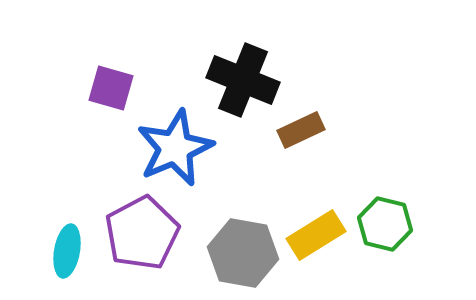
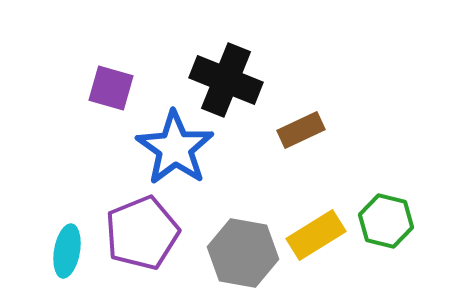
black cross: moved 17 px left
blue star: rotated 14 degrees counterclockwise
green hexagon: moved 1 px right, 3 px up
purple pentagon: rotated 6 degrees clockwise
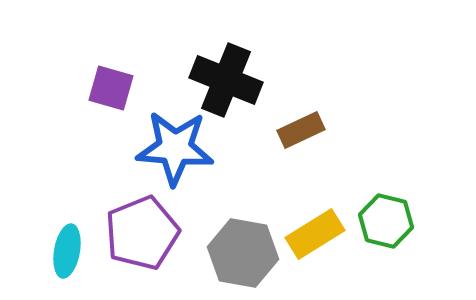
blue star: rotated 30 degrees counterclockwise
yellow rectangle: moved 1 px left, 1 px up
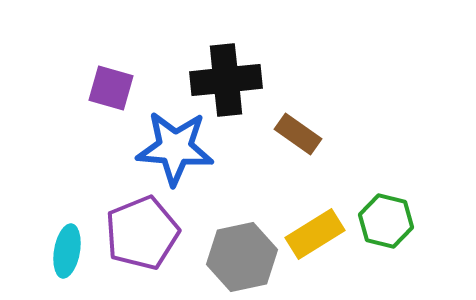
black cross: rotated 28 degrees counterclockwise
brown rectangle: moved 3 px left, 4 px down; rotated 60 degrees clockwise
gray hexagon: moved 1 px left, 4 px down; rotated 22 degrees counterclockwise
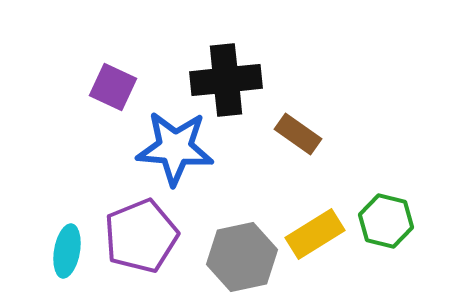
purple square: moved 2 px right, 1 px up; rotated 9 degrees clockwise
purple pentagon: moved 1 px left, 3 px down
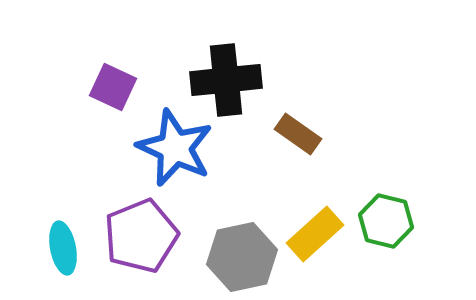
blue star: rotated 20 degrees clockwise
yellow rectangle: rotated 10 degrees counterclockwise
cyan ellipse: moved 4 px left, 3 px up; rotated 21 degrees counterclockwise
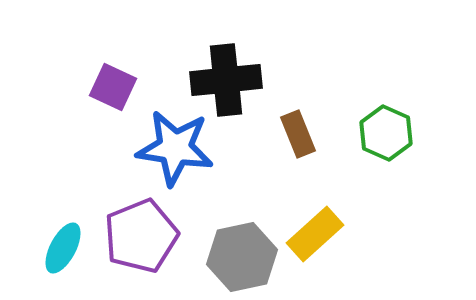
brown rectangle: rotated 33 degrees clockwise
blue star: rotated 16 degrees counterclockwise
green hexagon: moved 88 px up; rotated 10 degrees clockwise
cyan ellipse: rotated 39 degrees clockwise
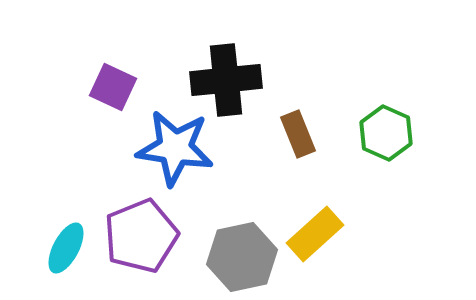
cyan ellipse: moved 3 px right
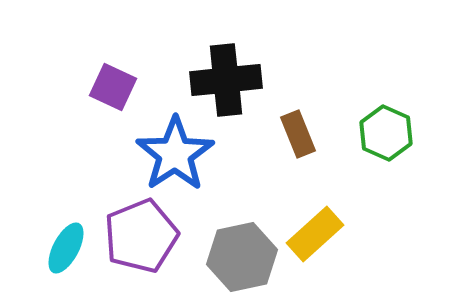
blue star: moved 6 px down; rotated 30 degrees clockwise
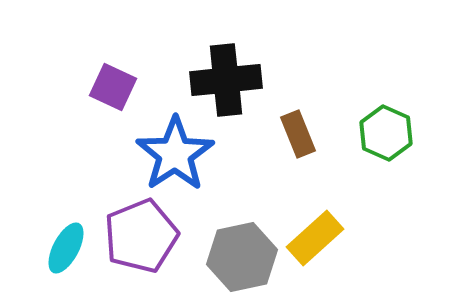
yellow rectangle: moved 4 px down
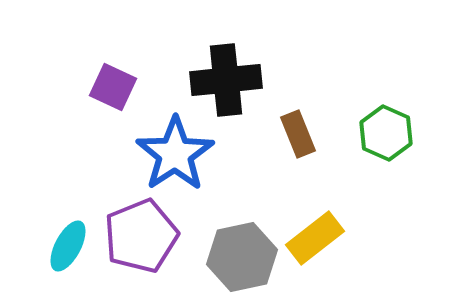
yellow rectangle: rotated 4 degrees clockwise
cyan ellipse: moved 2 px right, 2 px up
